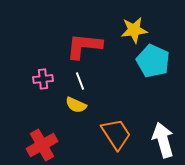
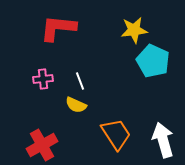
red L-shape: moved 26 px left, 18 px up
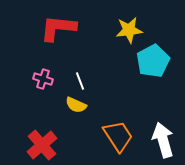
yellow star: moved 5 px left
cyan pentagon: rotated 20 degrees clockwise
pink cross: rotated 24 degrees clockwise
orange trapezoid: moved 2 px right, 2 px down
red cross: rotated 12 degrees counterclockwise
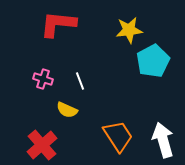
red L-shape: moved 4 px up
yellow semicircle: moved 9 px left, 5 px down
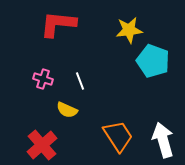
cyan pentagon: rotated 24 degrees counterclockwise
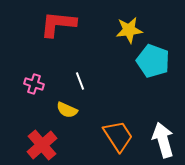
pink cross: moved 9 px left, 5 px down
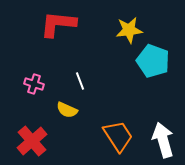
red cross: moved 10 px left, 4 px up
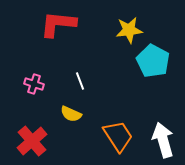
cyan pentagon: rotated 8 degrees clockwise
yellow semicircle: moved 4 px right, 4 px down
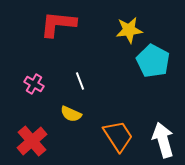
pink cross: rotated 12 degrees clockwise
